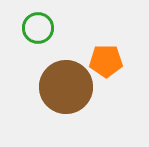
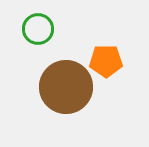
green circle: moved 1 px down
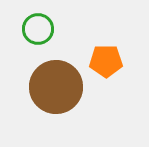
brown circle: moved 10 px left
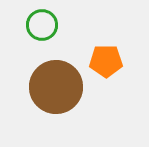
green circle: moved 4 px right, 4 px up
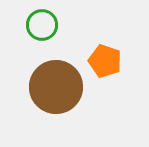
orange pentagon: moved 1 px left; rotated 20 degrees clockwise
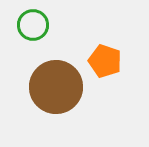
green circle: moved 9 px left
